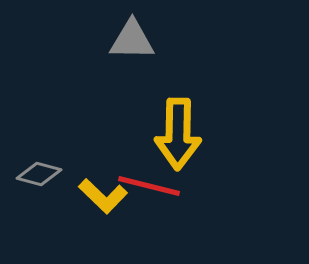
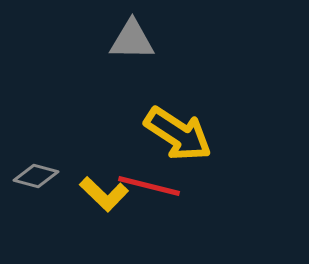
yellow arrow: rotated 58 degrees counterclockwise
gray diamond: moved 3 px left, 2 px down
yellow L-shape: moved 1 px right, 2 px up
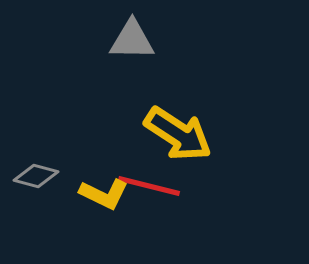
yellow L-shape: rotated 18 degrees counterclockwise
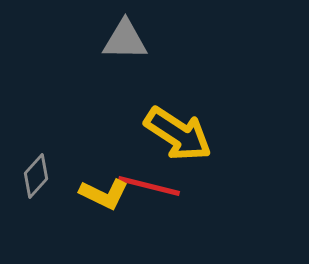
gray triangle: moved 7 px left
gray diamond: rotated 63 degrees counterclockwise
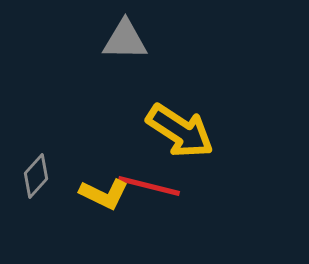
yellow arrow: moved 2 px right, 3 px up
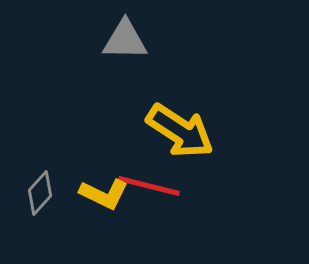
gray diamond: moved 4 px right, 17 px down
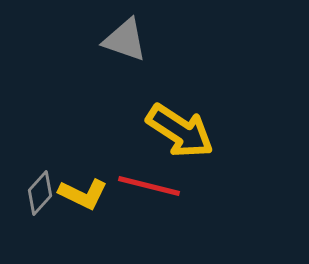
gray triangle: rotated 18 degrees clockwise
yellow L-shape: moved 21 px left
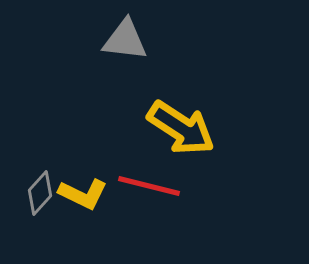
gray triangle: rotated 12 degrees counterclockwise
yellow arrow: moved 1 px right, 3 px up
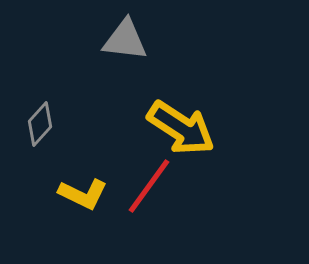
red line: rotated 68 degrees counterclockwise
gray diamond: moved 69 px up
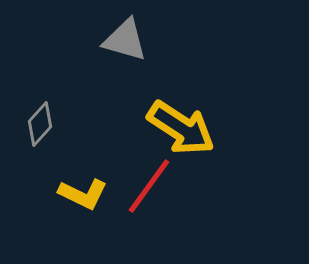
gray triangle: rotated 9 degrees clockwise
